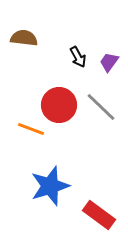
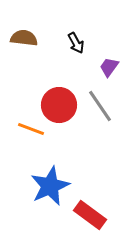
black arrow: moved 2 px left, 14 px up
purple trapezoid: moved 5 px down
gray line: moved 1 px left, 1 px up; rotated 12 degrees clockwise
blue star: rotated 6 degrees counterclockwise
red rectangle: moved 9 px left
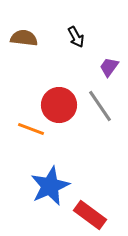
black arrow: moved 6 px up
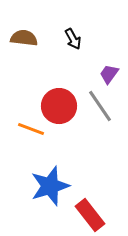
black arrow: moved 3 px left, 2 px down
purple trapezoid: moved 7 px down
red circle: moved 1 px down
blue star: rotated 6 degrees clockwise
red rectangle: rotated 16 degrees clockwise
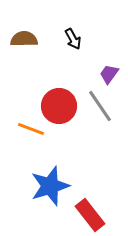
brown semicircle: moved 1 px down; rotated 8 degrees counterclockwise
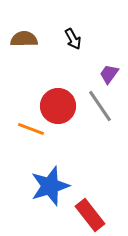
red circle: moved 1 px left
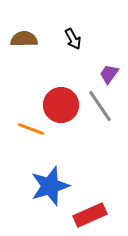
red circle: moved 3 px right, 1 px up
red rectangle: rotated 76 degrees counterclockwise
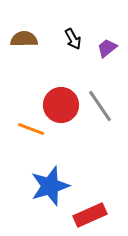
purple trapezoid: moved 2 px left, 26 px up; rotated 15 degrees clockwise
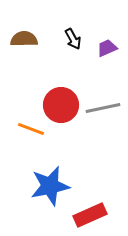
purple trapezoid: rotated 15 degrees clockwise
gray line: moved 3 px right, 2 px down; rotated 68 degrees counterclockwise
blue star: rotated 6 degrees clockwise
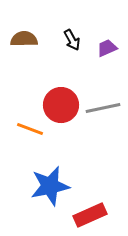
black arrow: moved 1 px left, 1 px down
orange line: moved 1 px left
